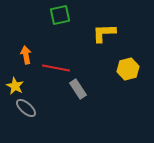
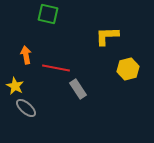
green square: moved 12 px left, 1 px up; rotated 25 degrees clockwise
yellow L-shape: moved 3 px right, 3 px down
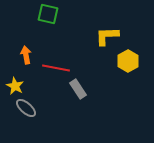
yellow hexagon: moved 8 px up; rotated 15 degrees counterclockwise
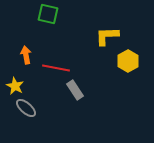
gray rectangle: moved 3 px left, 1 px down
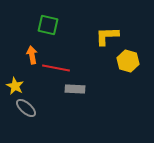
green square: moved 11 px down
orange arrow: moved 6 px right
yellow hexagon: rotated 15 degrees counterclockwise
gray rectangle: moved 1 px up; rotated 54 degrees counterclockwise
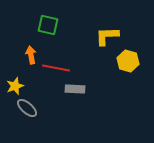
orange arrow: moved 1 px left
yellow star: rotated 24 degrees clockwise
gray ellipse: moved 1 px right
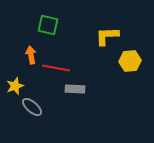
yellow hexagon: moved 2 px right; rotated 20 degrees counterclockwise
gray ellipse: moved 5 px right, 1 px up
